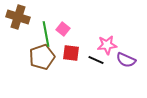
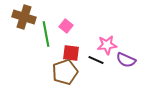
brown cross: moved 6 px right
pink square: moved 3 px right, 3 px up
brown pentagon: moved 23 px right, 15 px down
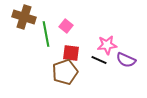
black line: moved 3 px right
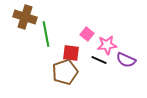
brown cross: moved 1 px right
pink square: moved 21 px right, 8 px down
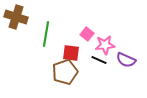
brown cross: moved 9 px left
green line: rotated 20 degrees clockwise
pink star: moved 2 px left
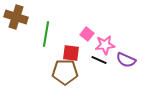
brown pentagon: rotated 20 degrees clockwise
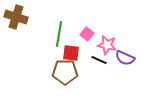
green line: moved 13 px right
pink star: moved 2 px right; rotated 18 degrees clockwise
purple semicircle: moved 1 px left, 2 px up
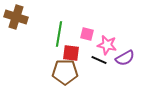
pink square: rotated 24 degrees counterclockwise
purple semicircle: rotated 54 degrees counterclockwise
